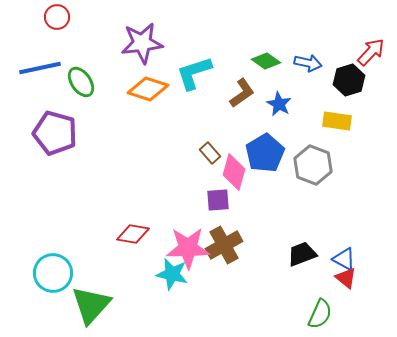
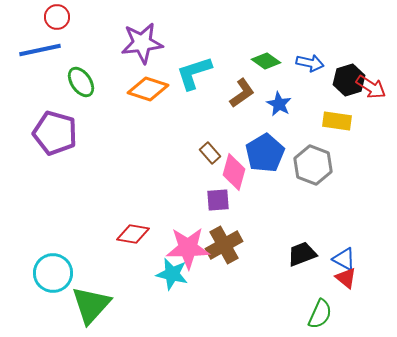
red arrow: moved 35 px down; rotated 80 degrees clockwise
blue arrow: moved 2 px right
blue line: moved 18 px up
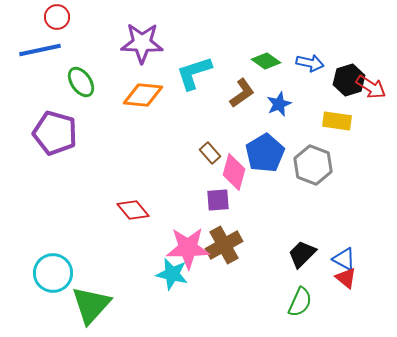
purple star: rotated 9 degrees clockwise
orange diamond: moved 5 px left, 6 px down; rotated 12 degrees counterclockwise
blue star: rotated 20 degrees clockwise
red diamond: moved 24 px up; rotated 40 degrees clockwise
black trapezoid: rotated 24 degrees counterclockwise
green semicircle: moved 20 px left, 12 px up
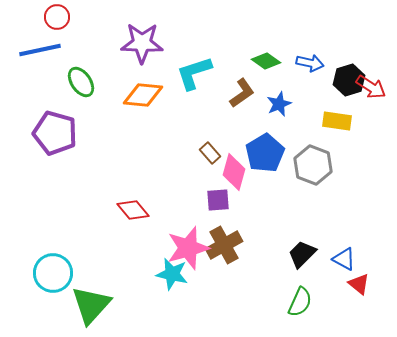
pink star: rotated 15 degrees counterclockwise
red triangle: moved 13 px right, 6 px down
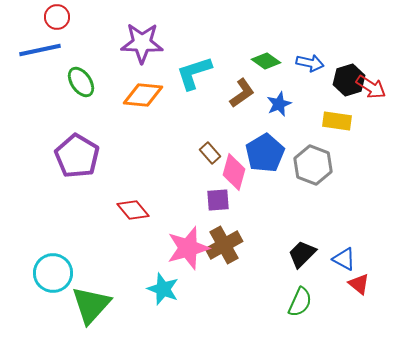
purple pentagon: moved 22 px right, 23 px down; rotated 15 degrees clockwise
cyan star: moved 9 px left, 15 px down; rotated 8 degrees clockwise
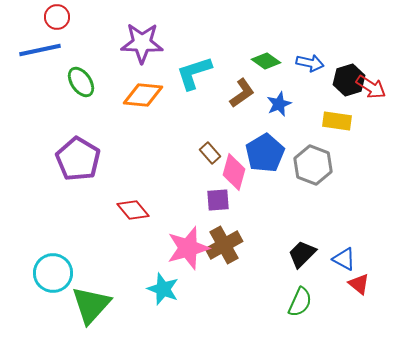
purple pentagon: moved 1 px right, 3 px down
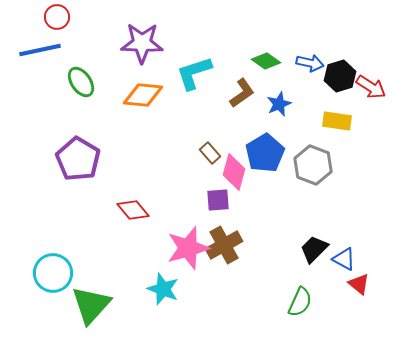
black hexagon: moved 9 px left, 4 px up
black trapezoid: moved 12 px right, 5 px up
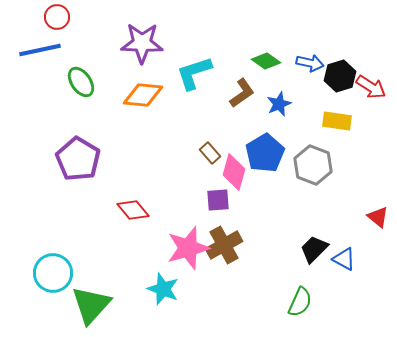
red triangle: moved 19 px right, 67 px up
